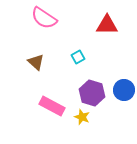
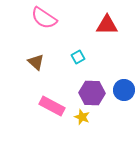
purple hexagon: rotated 15 degrees counterclockwise
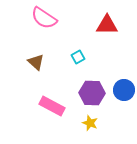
yellow star: moved 8 px right, 6 px down
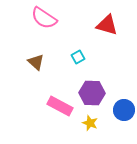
red triangle: rotated 15 degrees clockwise
blue circle: moved 20 px down
pink rectangle: moved 8 px right
